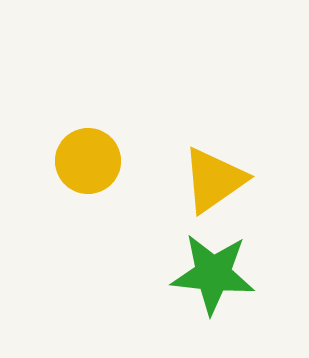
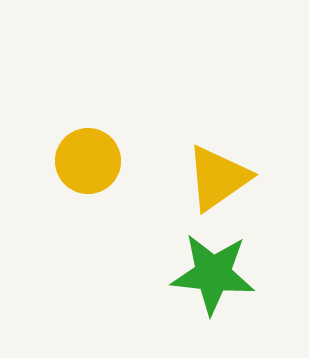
yellow triangle: moved 4 px right, 2 px up
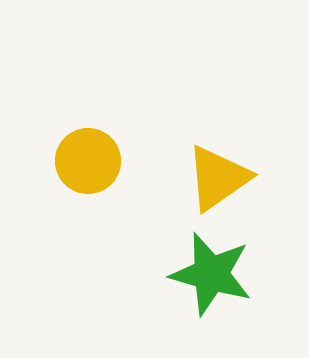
green star: moved 2 px left; rotated 10 degrees clockwise
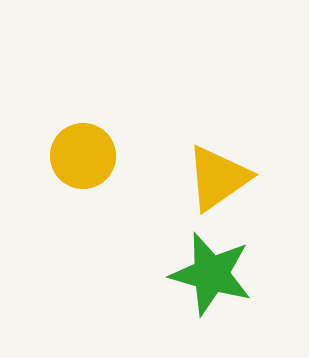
yellow circle: moved 5 px left, 5 px up
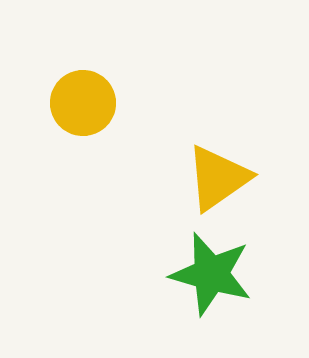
yellow circle: moved 53 px up
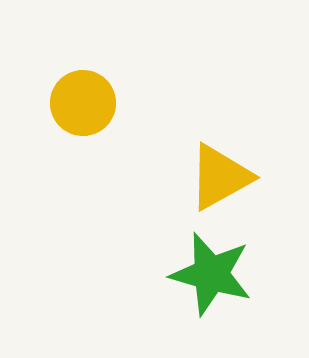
yellow triangle: moved 2 px right, 1 px up; rotated 6 degrees clockwise
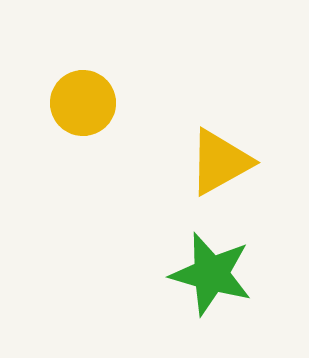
yellow triangle: moved 15 px up
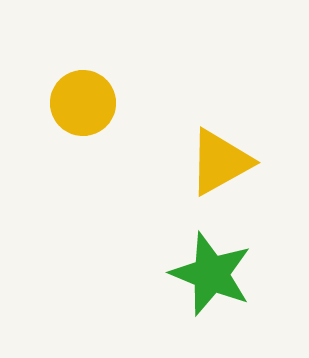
green star: rotated 6 degrees clockwise
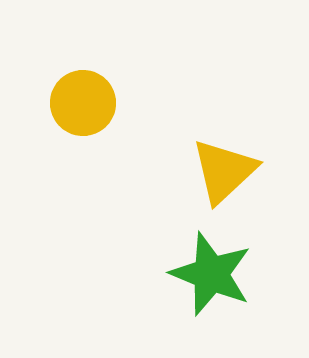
yellow triangle: moved 4 px right, 9 px down; rotated 14 degrees counterclockwise
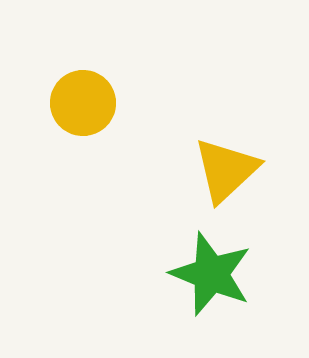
yellow triangle: moved 2 px right, 1 px up
